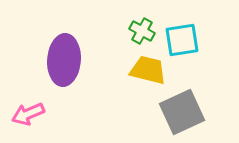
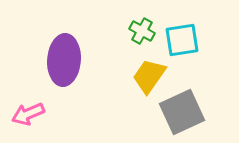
yellow trapezoid: moved 1 px right, 6 px down; rotated 69 degrees counterclockwise
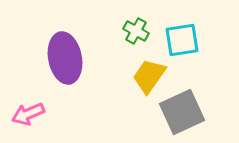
green cross: moved 6 px left
purple ellipse: moved 1 px right, 2 px up; rotated 15 degrees counterclockwise
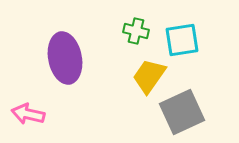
green cross: rotated 15 degrees counterclockwise
pink arrow: rotated 36 degrees clockwise
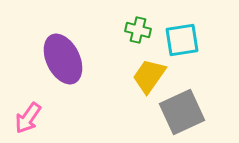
green cross: moved 2 px right, 1 px up
purple ellipse: moved 2 px left, 1 px down; rotated 15 degrees counterclockwise
pink arrow: moved 4 px down; rotated 68 degrees counterclockwise
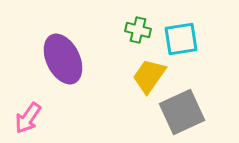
cyan square: moved 1 px left, 1 px up
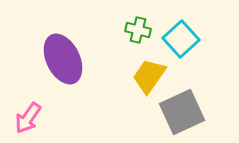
cyan square: rotated 33 degrees counterclockwise
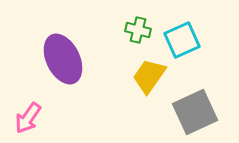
cyan square: moved 1 px right, 1 px down; rotated 18 degrees clockwise
gray square: moved 13 px right
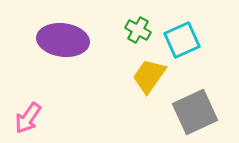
green cross: rotated 15 degrees clockwise
purple ellipse: moved 19 px up; rotated 57 degrees counterclockwise
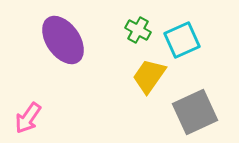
purple ellipse: rotated 48 degrees clockwise
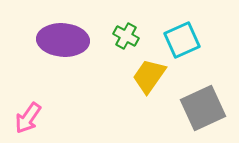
green cross: moved 12 px left, 6 px down
purple ellipse: rotated 51 degrees counterclockwise
gray square: moved 8 px right, 4 px up
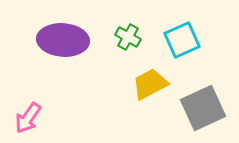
green cross: moved 2 px right, 1 px down
yellow trapezoid: moved 1 px right, 8 px down; rotated 27 degrees clockwise
